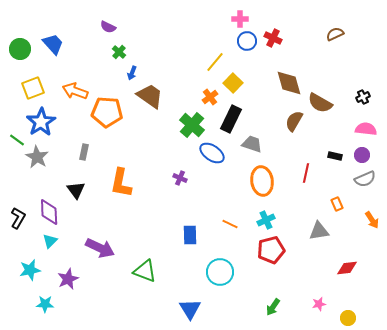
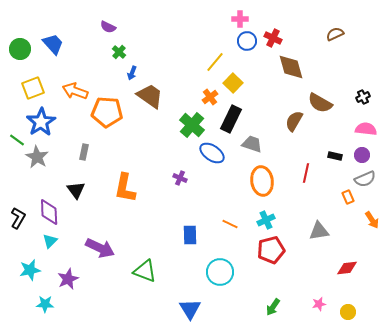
brown diamond at (289, 83): moved 2 px right, 16 px up
orange L-shape at (121, 183): moved 4 px right, 5 px down
orange rectangle at (337, 204): moved 11 px right, 7 px up
yellow circle at (348, 318): moved 6 px up
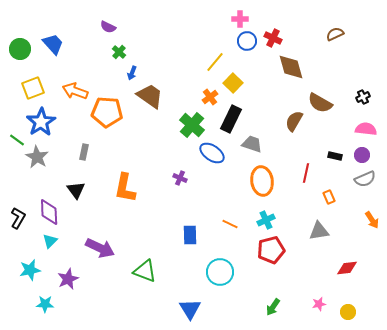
orange rectangle at (348, 197): moved 19 px left
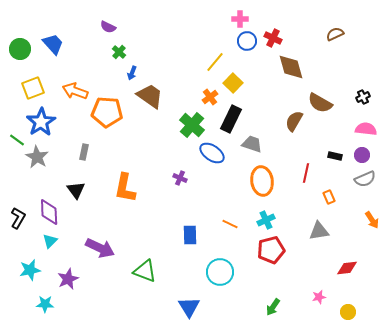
pink star at (319, 304): moved 7 px up
blue triangle at (190, 309): moved 1 px left, 2 px up
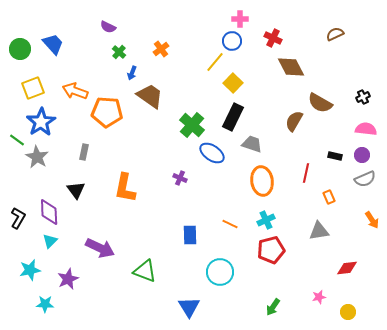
blue circle at (247, 41): moved 15 px left
brown diamond at (291, 67): rotated 12 degrees counterclockwise
orange cross at (210, 97): moved 49 px left, 48 px up
black rectangle at (231, 119): moved 2 px right, 2 px up
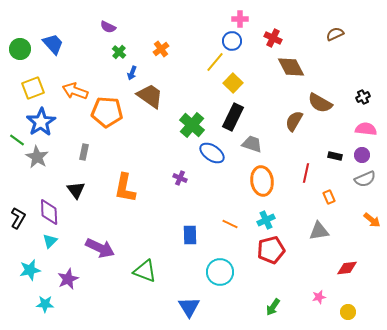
orange arrow at (372, 220): rotated 18 degrees counterclockwise
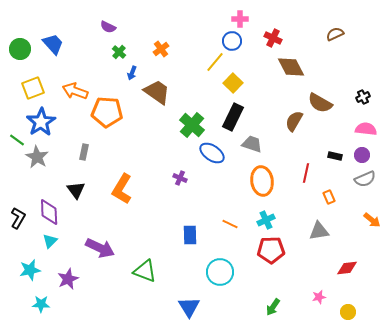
brown trapezoid at (150, 96): moved 7 px right, 4 px up
orange L-shape at (125, 188): moved 3 px left, 1 px down; rotated 20 degrees clockwise
red pentagon at (271, 250): rotated 12 degrees clockwise
cyan star at (45, 304): moved 4 px left
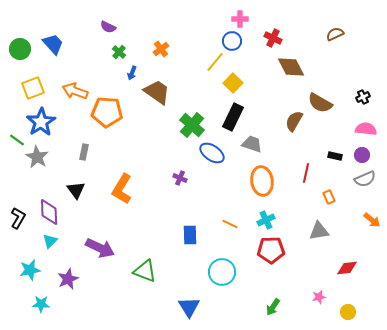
cyan circle at (220, 272): moved 2 px right
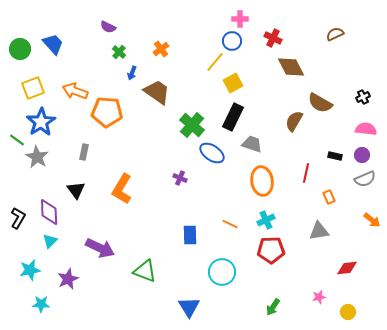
yellow square at (233, 83): rotated 18 degrees clockwise
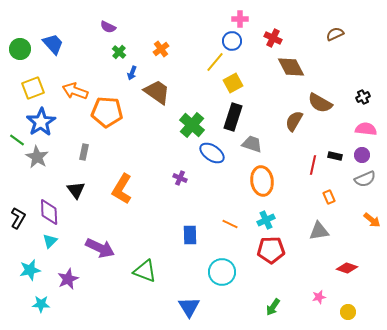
black rectangle at (233, 117): rotated 8 degrees counterclockwise
red line at (306, 173): moved 7 px right, 8 px up
red diamond at (347, 268): rotated 25 degrees clockwise
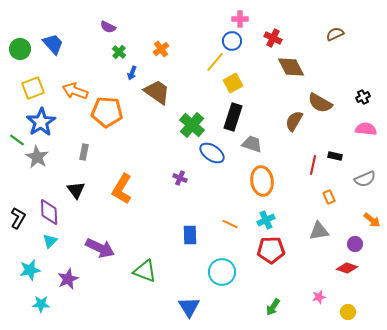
purple circle at (362, 155): moved 7 px left, 89 px down
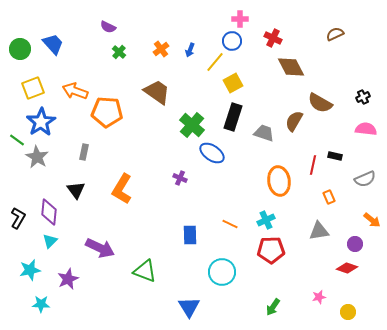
blue arrow at (132, 73): moved 58 px right, 23 px up
gray trapezoid at (252, 144): moved 12 px right, 11 px up
orange ellipse at (262, 181): moved 17 px right
purple diamond at (49, 212): rotated 8 degrees clockwise
